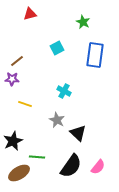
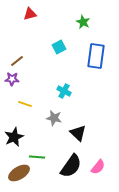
cyan square: moved 2 px right, 1 px up
blue rectangle: moved 1 px right, 1 px down
gray star: moved 3 px left, 2 px up; rotated 14 degrees counterclockwise
black star: moved 1 px right, 4 px up
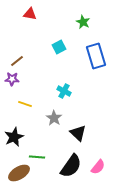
red triangle: rotated 24 degrees clockwise
blue rectangle: rotated 25 degrees counterclockwise
gray star: rotated 21 degrees clockwise
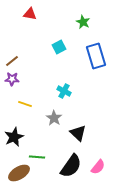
brown line: moved 5 px left
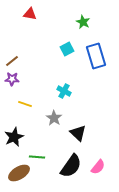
cyan square: moved 8 px right, 2 px down
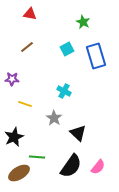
brown line: moved 15 px right, 14 px up
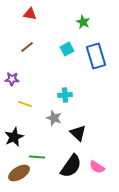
cyan cross: moved 1 px right, 4 px down; rotated 32 degrees counterclockwise
gray star: rotated 14 degrees counterclockwise
pink semicircle: moved 1 px left; rotated 84 degrees clockwise
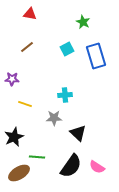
gray star: rotated 21 degrees counterclockwise
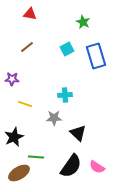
green line: moved 1 px left
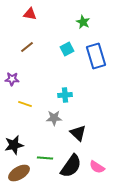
black star: moved 8 px down; rotated 12 degrees clockwise
green line: moved 9 px right, 1 px down
